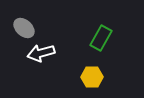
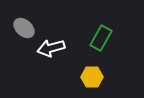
white arrow: moved 10 px right, 5 px up
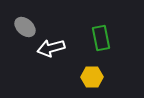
gray ellipse: moved 1 px right, 1 px up
green rectangle: rotated 40 degrees counterclockwise
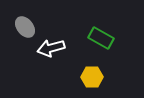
gray ellipse: rotated 10 degrees clockwise
green rectangle: rotated 50 degrees counterclockwise
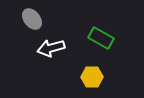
gray ellipse: moved 7 px right, 8 px up
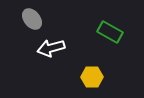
green rectangle: moved 9 px right, 6 px up
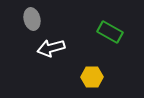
gray ellipse: rotated 25 degrees clockwise
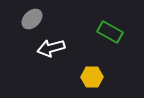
gray ellipse: rotated 60 degrees clockwise
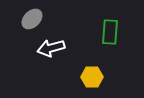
green rectangle: rotated 65 degrees clockwise
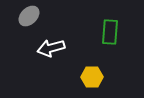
gray ellipse: moved 3 px left, 3 px up
